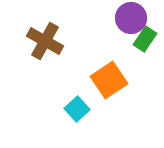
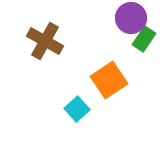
green rectangle: moved 1 px left
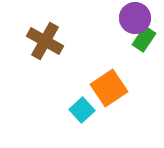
purple circle: moved 4 px right
orange square: moved 8 px down
cyan square: moved 5 px right, 1 px down
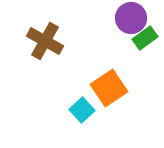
purple circle: moved 4 px left
green rectangle: moved 1 px right, 1 px up; rotated 20 degrees clockwise
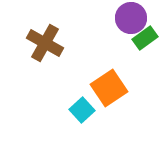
brown cross: moved 2 px down
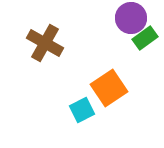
cyan square: rotated 15 degrees clockwise
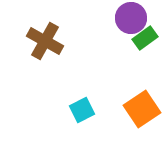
brown cross: moved 2 px up
orange square: moved 33 px right, 21 px down
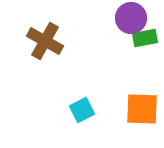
green rectangle: rotated 25 degrees clockwise
orange square: rotated 36 degrees clockwise
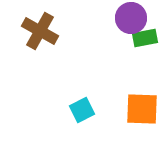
brown cross: moved 5 px left, 10 px up
